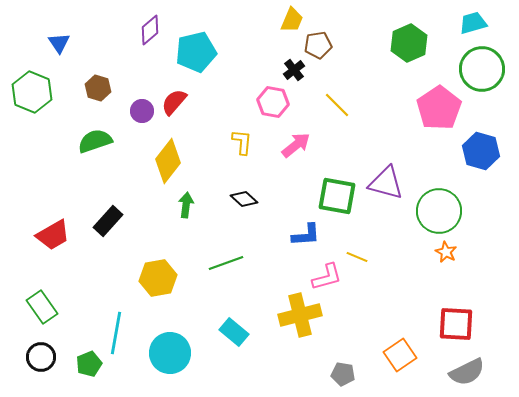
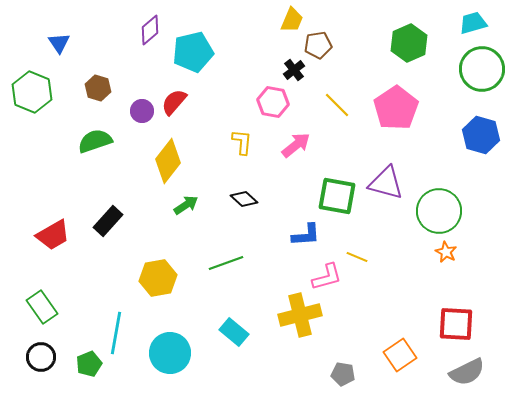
cyan pentagon at (196, 52): moved 3 px left
pink pentagon at (439, 108): moved 43 px left
blue hexagon at (481, 151): moved 16 px up
green arrow at (186, 205): rotated 50 degrees clockwise
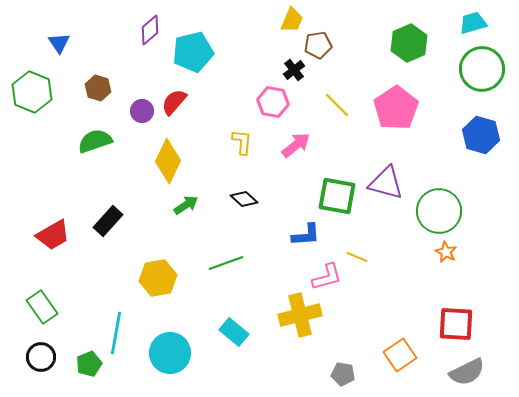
yellow diamond at (168, 161): rotated 12 degrees counterclockwise
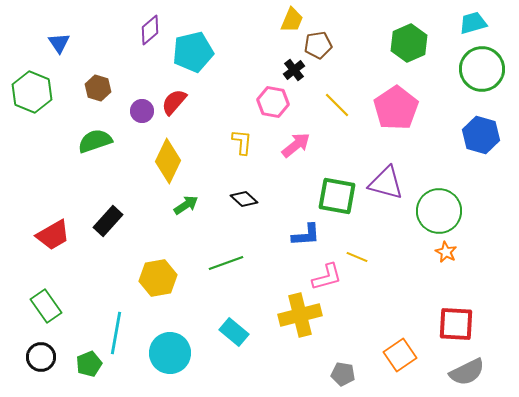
green rectangle at (42, 307): moved 4 px right, 1 px up
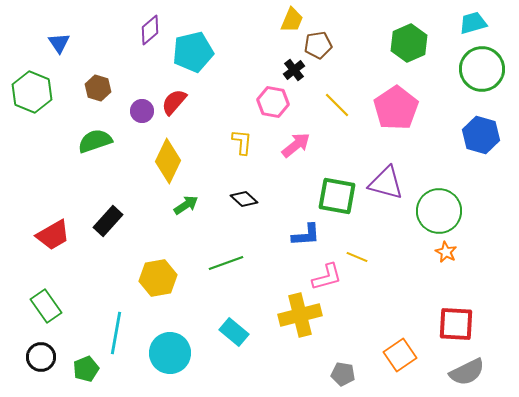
green pentagon at (89, 364): moved 3 px left, 5 px down
